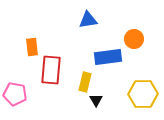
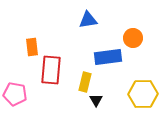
orange circle: moved 1 px left, 1 px up
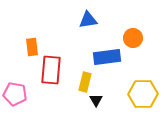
blue rectangle: moved 1 px left
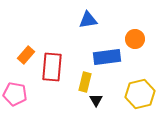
orange circle: moved 2 px right, 1 px down
orange rectangle: moved 6 px left, 8 px down; rotated 48 degrees clockwise
red rectangle: moved 1 px right, 3 px up
yellow hexagon: moved 3 px left; rotated 12 degrees counterclockwise
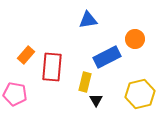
blue rectangle: rotated 20 degrees counterclockwise
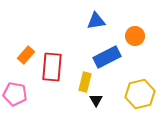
blue triangle: moved 8 px right, 1 px down
orange circle: moved 3 px up
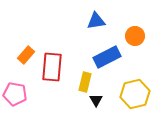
yellow hexagon: moved 5 px left
